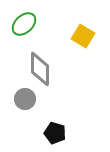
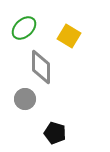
green ellipse: moved 4 px down
yellow square: moved 14 px left
gray diamond: moved 1 px right, 2 px up
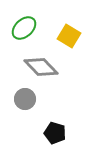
gray diamond: rotated 44 degrees counterclockwise
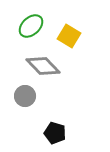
green ellipse: moved 7 px right, 2 px up
gray diamond: moved 2 px right, 1 px up
gray circle: moved 3 px up
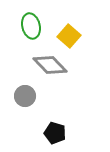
green ellipse: rotated 60 degrees counterclockwise
yellow square: rotated 10 degrees clockwise
gray diamond: moved 7 px right, 1 px up
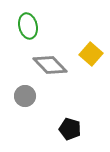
green ellipse: moved 3 px left
yellow square: moved 22 px right, 18 px down
black pentagon: moved 15 px right, 4 px up
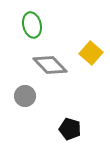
green ellipse: moved 4 px right, 1 px up
yellow square: moved 1 px up
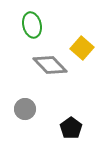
yellow square: moved 9 px left, 5 px up
gray circle: moved 13 px down
black pentagon: moved 1 px right, 1 px up; rotated 20 degrees clockwise
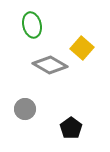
gray diamond: rotated 16 degrees counterclockwise
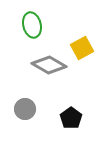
yellow square: rotated 20 degrees clockwise
gray diamond: moved 1 px left
black pentagon: moved 10 px up
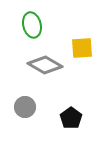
yellow square: rotated 25 degrees clockwise
gray diamond: moved 4 px left
gray circle: moved 2 px up
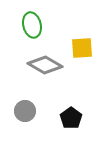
gray circle: moved 4 px down
